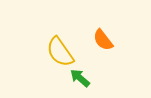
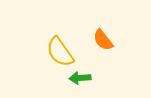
green arrow: rotated 45 degrees counterclockwise
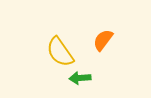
orange semicircle: rotated 75 degrees clockwise
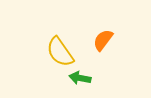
green arrow: rotated 15 degrees clockwise
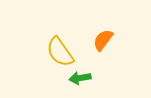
green arrow: rotated 20 degrees counterclockwise
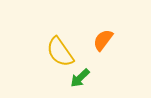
green arrow: rotated 35 degrees counterclockwise
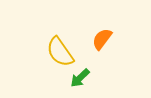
orange semicircle: moved 1 px left, 1 px up
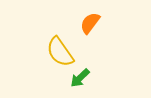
orange semicircle: moved 12 px left, 16 px up
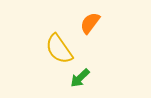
yellow semicircle: moved 1 px left, 3 px up
